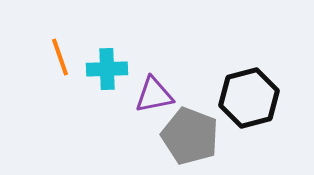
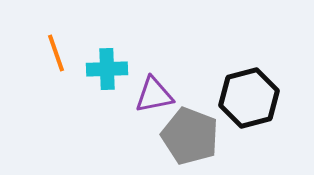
orange line: moved 4 px left, 4 px up
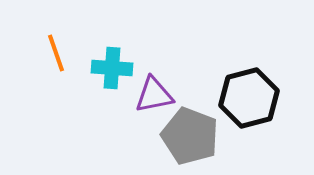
cyan cross: moved 5 px right, 1 px up; rotated 6 degrees clockwise
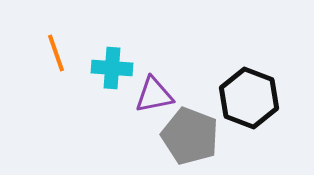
black hexagon: rotated 24 degrees counterclockwise
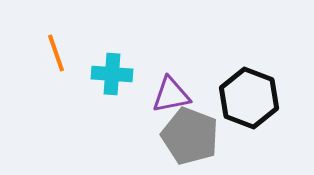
cyan cross: moved 6 px down
purple triangle: moved 17 px right
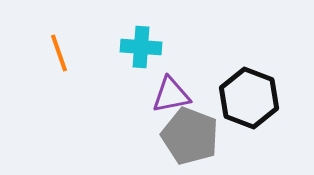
orange line: moved 3 px right
cyan cross: moved 29 px right, 27 px up
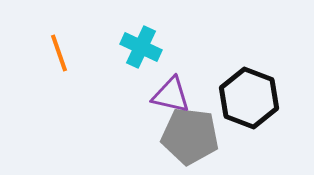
cyan cross: rotated 21 degrees clockwise
purple triangle: rotated 24 degrees clockwise
gray pentagon: rotated 14 degrees counterclockwise
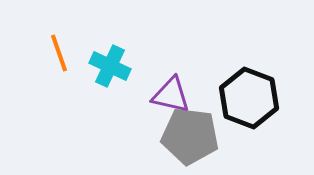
cyan cross: moved 31 px left, 19 px down
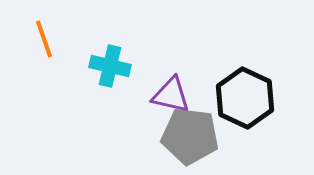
orange line: moved 15 px left, 14 px up
cyan cross: rotated 12 degrees counterclockwise
black hexagon: moved 4 px left; rotated 4 degrees clockwise
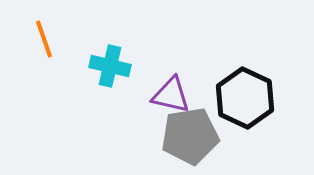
gray pentagon: rotated 16 degrees counterclockwise
